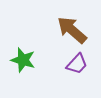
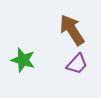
brown arrow: rotated 16 degrees clockwise
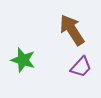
purple trapezoid: moved 4 px right, 3 px down
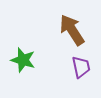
purple trapezoid: rotated 55 degrees counterclockwise
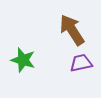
purple trapezoid: moved 4 px up; rotated 90 degrees counterclockwise
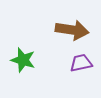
brown arrow: rotated 132 degrees clockwise
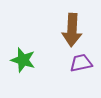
brown arrow: rotated 84 degrees clockwise
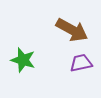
brown arrow: rotated 64 degrees counterclockwise
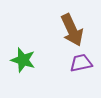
brown arrow: rotated 36 degrees clockwise
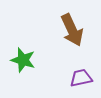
purple trapezoid: moved 15 px down
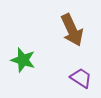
purple trapezoid: rotated 45 degrees clockwise
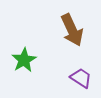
green star: moved 1 px right; rotated 25 degrees clockwise
